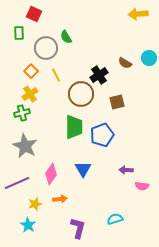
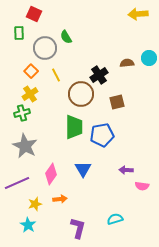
gray circle: moved 1 px left
brown semicircle: moved 2 px right; rotated 144 degrees clockwise
blue pentagon: rotated 10 degrees clockwise
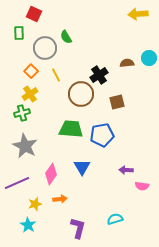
green trapezoid: moved 3 px left, 2 px down; rotated 85 degrees counterclockwise
blue triangle: moved 1 px left, 2 px up
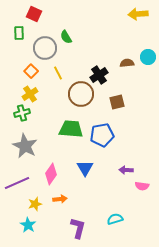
cyan circle: moved 1 px left, 1 px up
yellow line: moved 2 px right, 2 px up
blue triangle: moved 3 px right, 1 px down
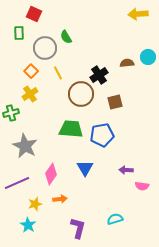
brown square: moved 2 px left
green cross: moved 11 px left
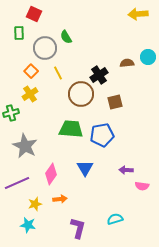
cyan star: rotated 21 degrees counterclockwise
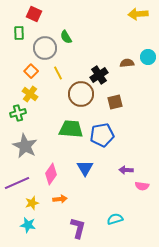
yellow cross: rotated 21 degrees counterclockwise
green cross: moved 7 px right
yellow star: moved 3 px left, 1 px up
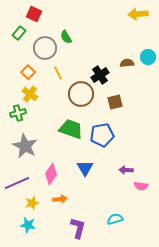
green rectangle: rotated 40 degrees clockwise
orange square: moved 3 px left, 1 px down
black cross: moved 1 px right
green trapezoid: rotated 15 degrees clockwise
pink semicircle: moved 1 px left
